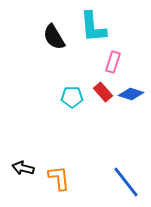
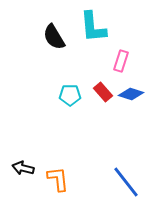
pink rectangle: moved 8 px right, 1 px up
cyan pentagon: moved 2 px left, 2 px up
orange L-shape: moved 1 px left, 1 px down
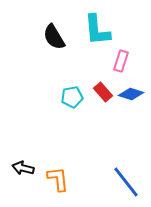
cyan L-shape: moved 4 px right, 3 px down
cyan pentagon: moved 2 px right, 2 px down; rotated 10 degrees counterclockwise
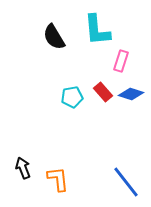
black arrow: rotated 55 degrees clockwise
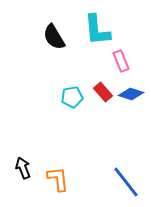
pink rectangle: rotated 40 degrees counterclockwise
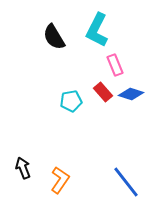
cyan L-shape: rotated 32 degrees clockwise
pink rectangle: moved 6 px left, 4 px down
cyan pentagon: moved 1 px left, 4 px down
orange L-shape: moved 2 px right, 1 px down; rotated 40 degrees clockwise
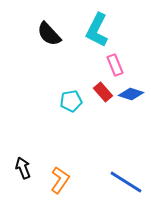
black semicircle: moved 5 px left, 3 px up; rotated 12 degrees counterclockwise
blue line: rotated 20 degrees counterclockwise
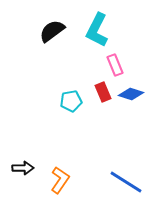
black semicircle: moved 3 px right, 3 px up; rotated 96 degrees clockwise
red rectangle: rotated 18 degrees clockwise
black arrow: rotated 110 degrees clockwise
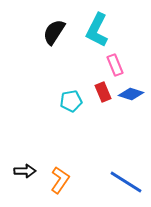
black semicircle: moved 2 px right, 1 px down; rotated 20 degrees counterclockwise
black arrow: moved 2 px right, 3 px down
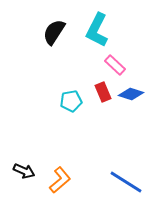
pink rectangle: rotated 25 degrees counterclockwise
black arrow: moved 1 px left; rotated 25 degrees clockwise
orange L-shape: rotated 16 degrees clockwise
